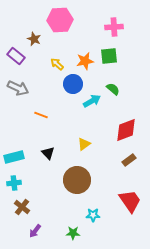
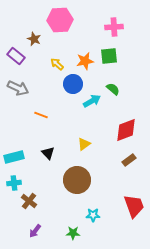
red trapezoid: moved 4 px right, 5 px down; rotated 15 degrees clockwise
brown cross: moved 7 px right, 6 px up
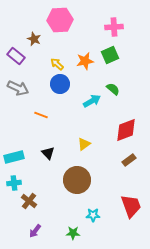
green square: moved 1 px right, 1 px up; rotated 18 degrees counterclockwise
blue circle: moved 13 px left
red trapezoid: moved 3 px left
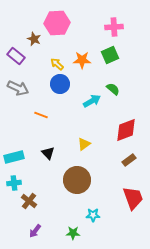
pink hexagon: moved 3 px left, 3 px down
orange star: moved 3 px left, 1 px up; rotated 12 degrees clockwise
red trapezoid: moved 2 px right, 8 px up
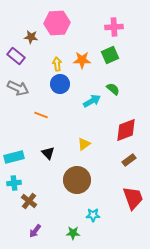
brown star: moved 3 px left, 2 px up; rotated 16 degrees counterclockwise
yellow arrow: rotated 40 degrees clockwise
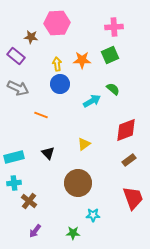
brown circle: moved 1 px right, 3 px down
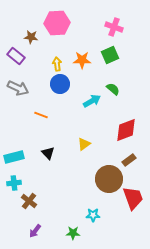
pink cross: rotated 24 degrees clockwise
brown circle: moved 31 px right, 4 px up
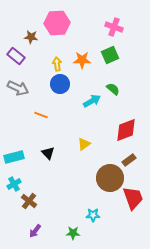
brown circle: moved 1 px right, 1 px up
cyan cross: moved 1 px down; rotated 24 degrees counterclockwise
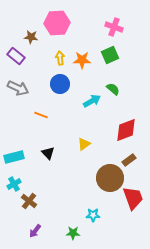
yellow arrow: moved 3 px right, 6 px up
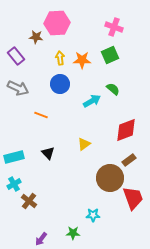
brown star: moved 5 px right
purple rectangle: rotated 12 degrees clockwise
purple arrow: moved 6 px right, 8 px down
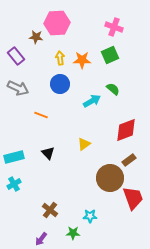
brown cross: moved 21 px right, 9 px down
cyan star: moved 3 px left, 1 px down
